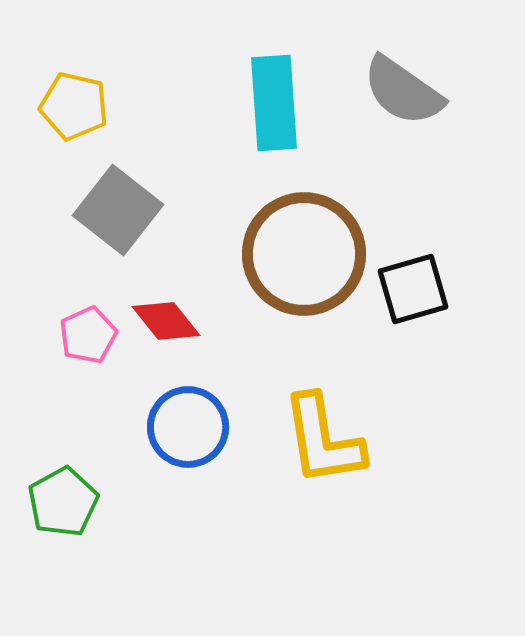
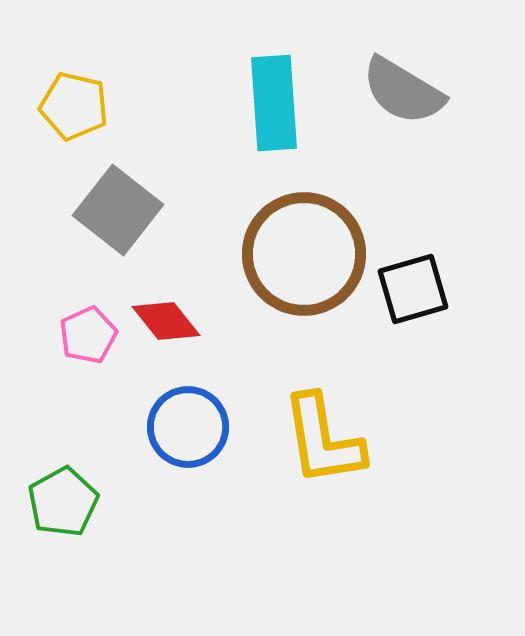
gray semicircle: rotated 4 degrees counterclockwise
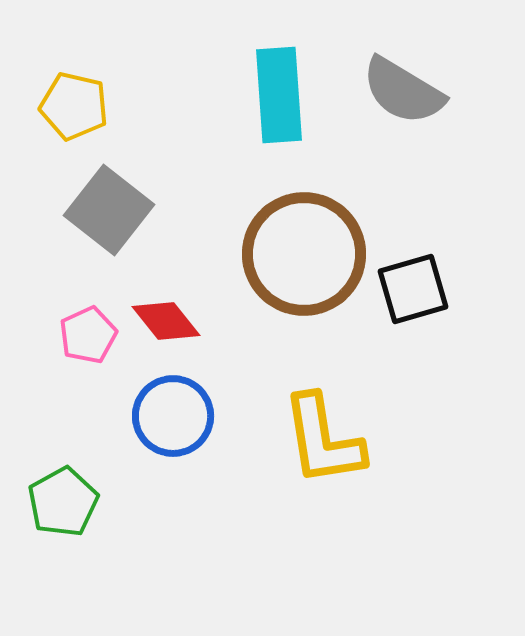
cyan rectangle: moved 5 px right, 8 px up
gray square: moved 9 px left
blue circle: moved 15 px left, 11 px up
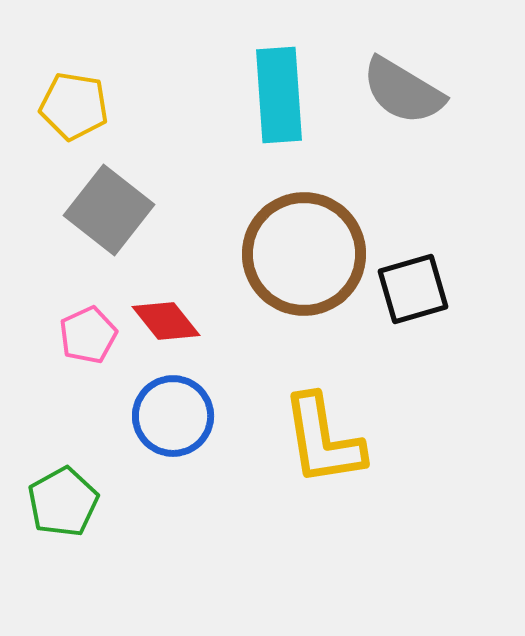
yellow pentagon: rotated 4 degrees counterclockwise
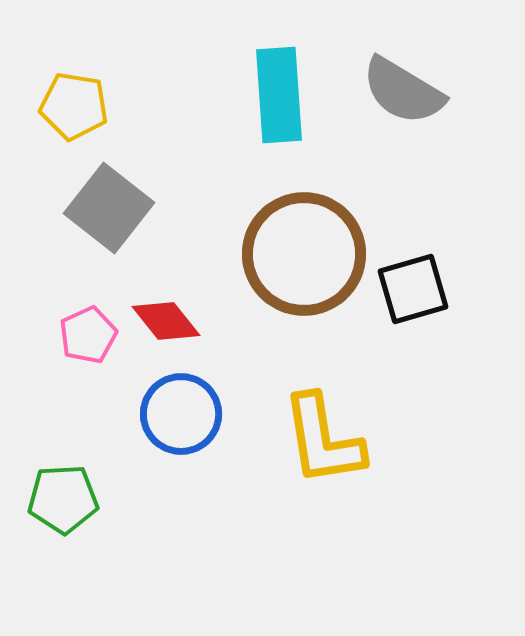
gray square: moved 2 px up
blue circle: moved 8 px right, 2 px up
green pentagon: moved 3 px up; rotated 26 degrees clockwise
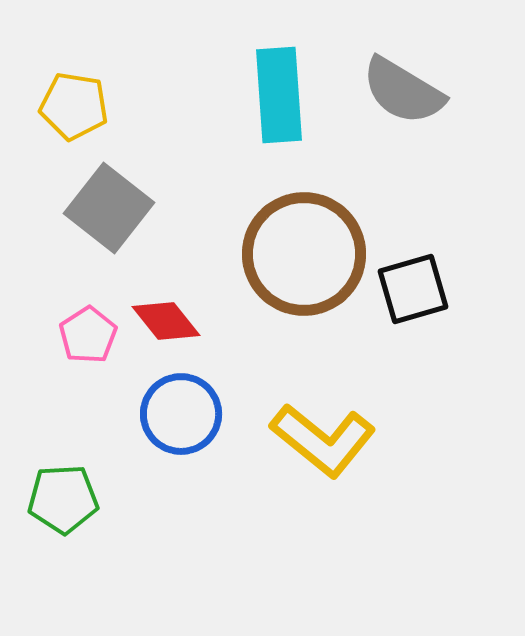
pink pentagon: rotated 8 degrees counterclockwise
yellow L-shape: rotated 42 degrees counterclockwise
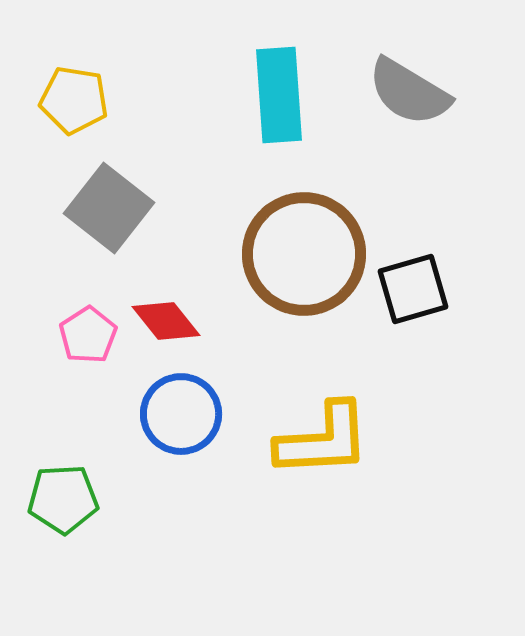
gray semicircle: moved 6 px right, 1 px down
yellow pentagon: moved 6 px up
yellow L-shape: rotated 42 degrees counterclockwise
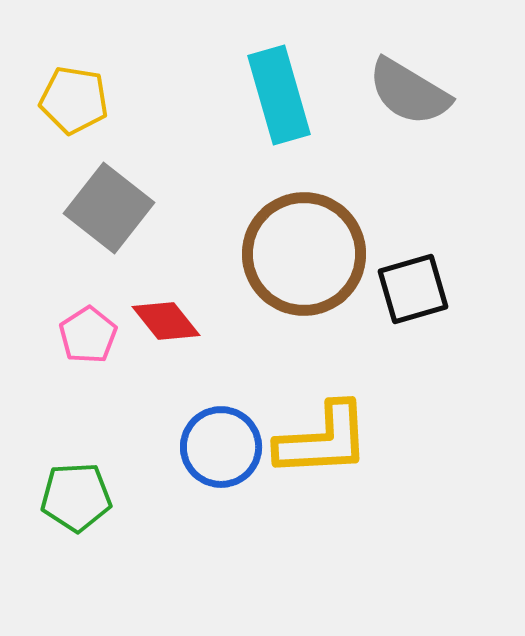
cyan rectangle: rotated 12 degrees counterclockwise
blue circle: moved 40 px right, 33 px down
green pentagon: moved 13 px right, 2 px up
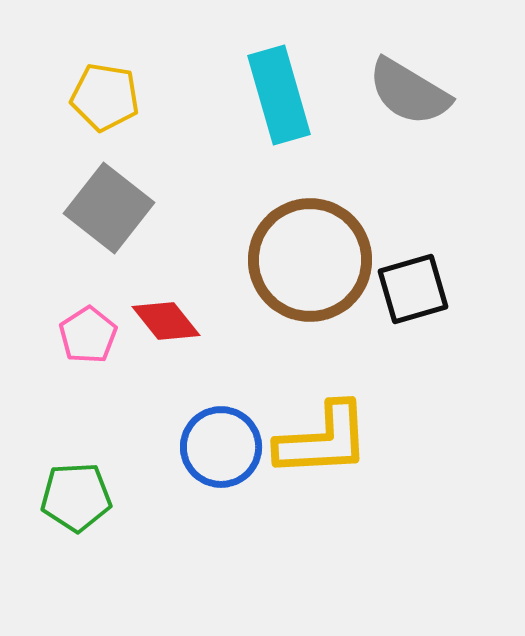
yellow pentagon: moved 31 px right, 3 px up
brown circle: moved 6 px right, 6 px down
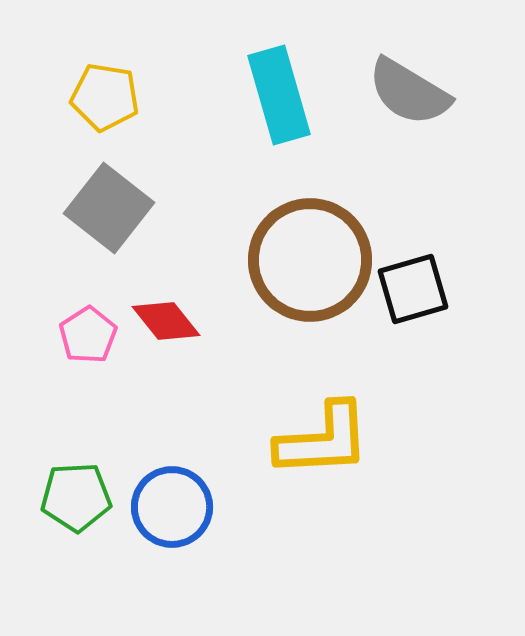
blue circle: moved 49 px left, 60 px down
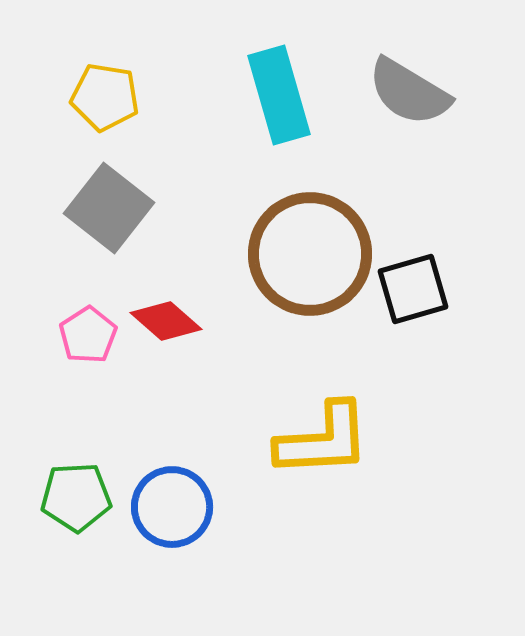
brown circle: moved 6 px up
red diamond: rotated 10 degrees counterclockwise
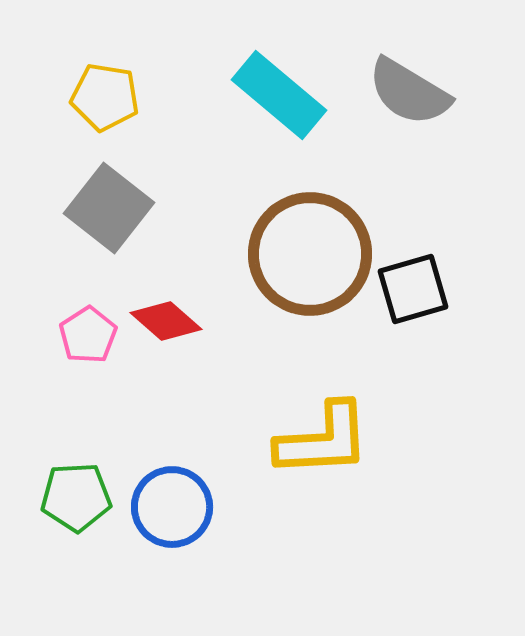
cyan rectangle: rotated 34 degrees counterclockwise
